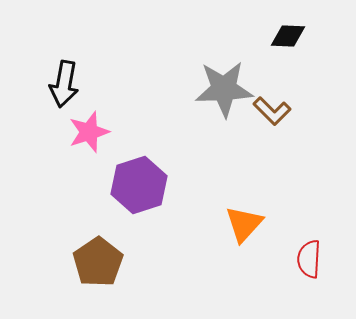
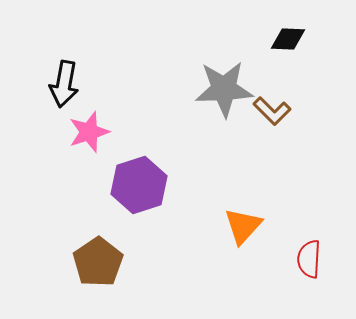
black diamond: moved 3 px down
orange triangle: moved 1 px left, 2 px down
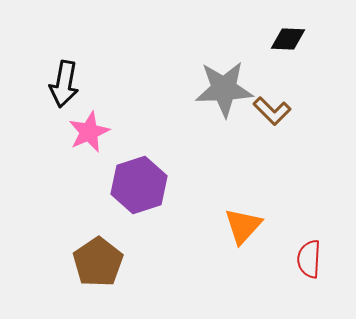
pink star: rotated 6 degrees counterclockwise
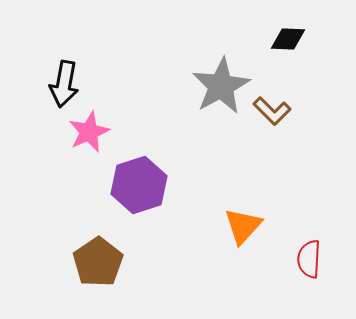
gray star: moved 3 px left, 3 px up; rotated 26 degrees counterclockwise
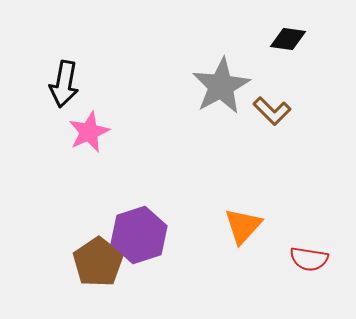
black diamond: rotated 6 degrees clockwise
purple hexagon: moved 50 px down
red semicircle: rotated 84 degrees counterclockwise
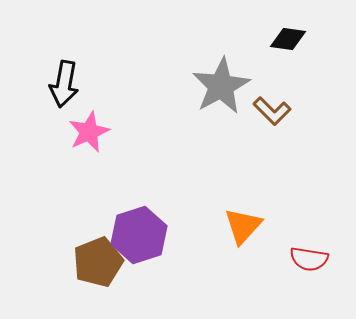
brown pentagon: rotated 12 degrees clockwise
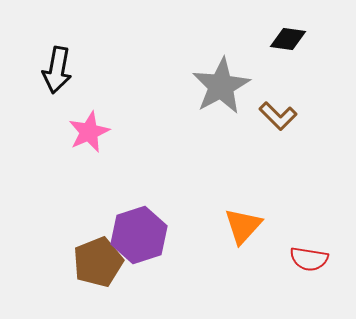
black arrow: moved 7 px left, 14 px up
brown L-shape: moved 6 px right, 5 px down
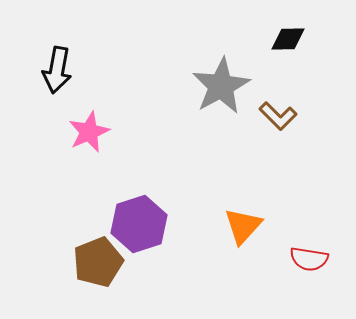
black diamond: rotated 9 degrees counterclockwise
purple hexagon: moved 11 px up
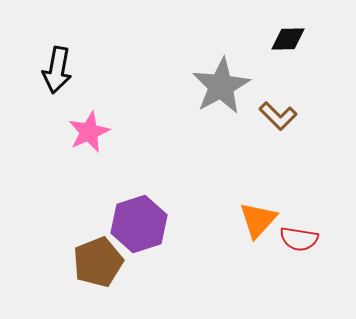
orange triangle: moved 15 px right, 6 px up
red semicircle: moved 10 px left, 20 px up
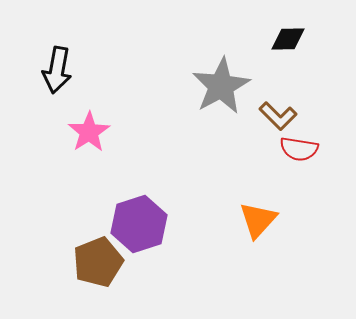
pink star: rotated 9 degrees counterclockwise
red semicircle: moved 90 px up
